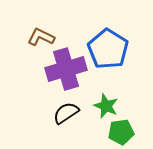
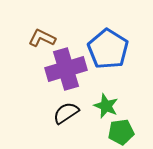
brown L-shape: moved 1 px right, 1 px down
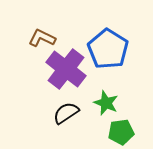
purple cross: rotated 36 degrees counterclockwise
green star: moved 3 px up
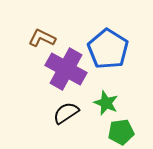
purple cross: rotated 9 degrees counterclockwise
